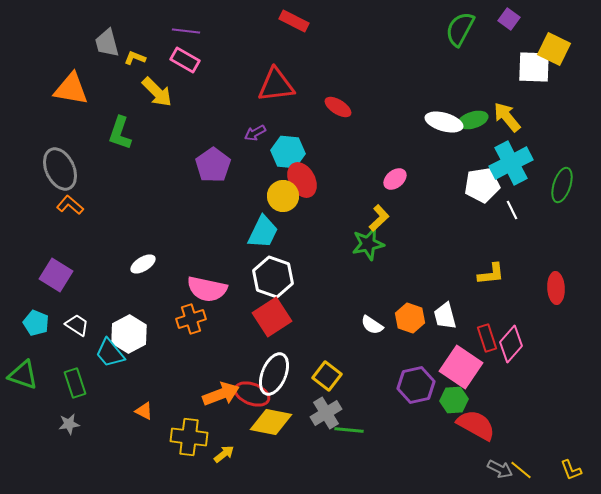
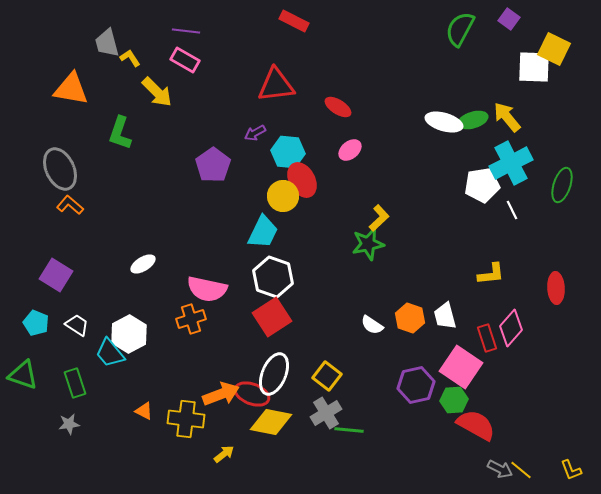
yellow L-shape at (135, 58): moved 5 px left; rotated 35 degrees clockwise
pink ellipse at (395, 179): moved 45 px left, 29 px up
pink diamond at (511, 344): moved 16 px up
yellow cross at (189, 437): moved 3 px left, 18 px up
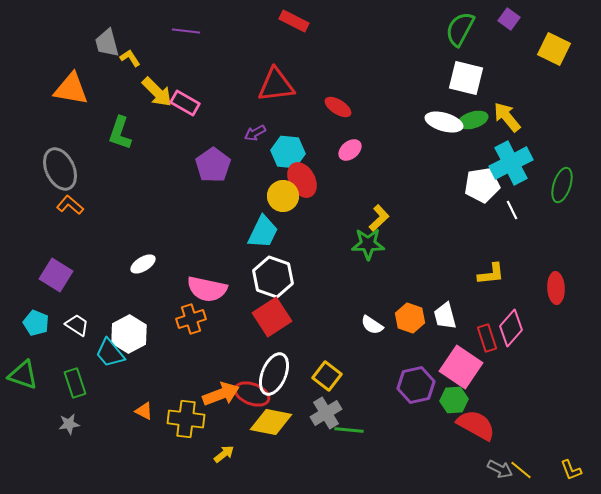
pink rectangle at (185, 60): moved 43 px down
white square at (534, 67): moved 68 px left, 11 px down; rotated 12 degrees clockwise
green star at (368, 244): rotated 12 degrees clockwise
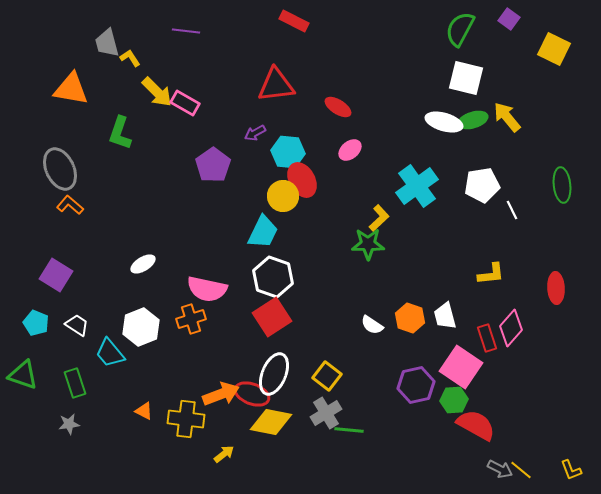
cyan cross at (511, 163): moved 94 px left, 23 px down; rotated 9 degrees counterclockwise
green ellipse at (562, 185): rotated 24 degrees counterclockwise
white hexagon at (129, 334): moved 12 px right, 7 px up; rotated 6 degrees clockwise
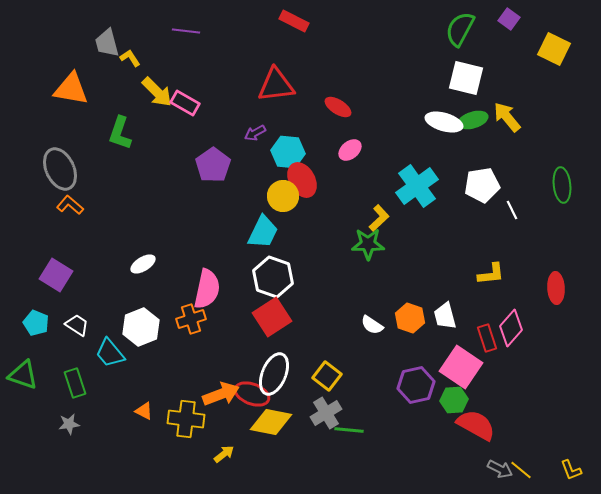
pink semicircle at (207, 289): rotated 90 degrees counterclockwise
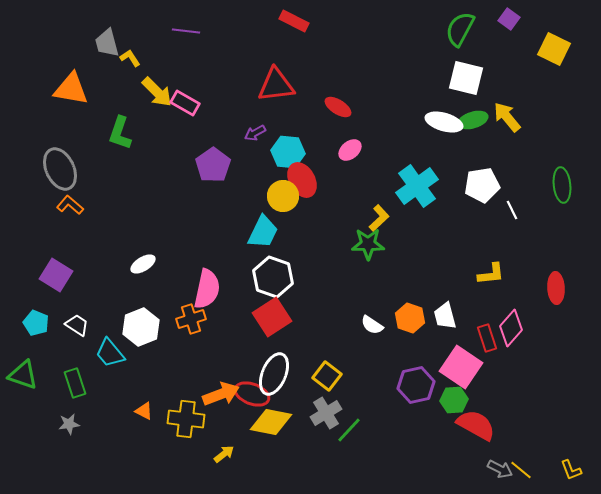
green line at (349, 430): rotated 52 degrees counterclockwise
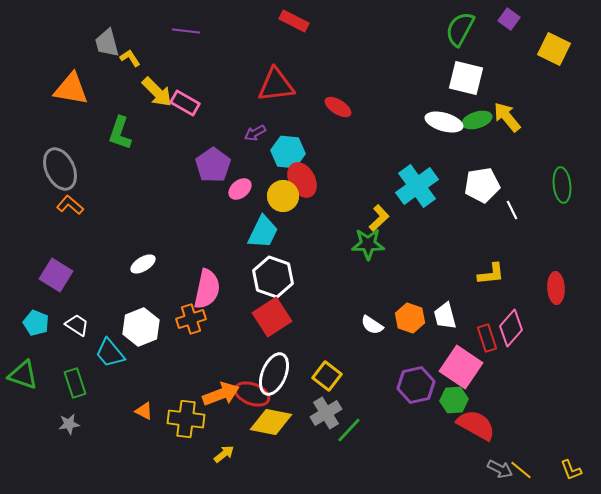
green ellipse at (473, 120): moved 4 px right
pink ellipse at (350, 150): moved 110 px left, 39 px down
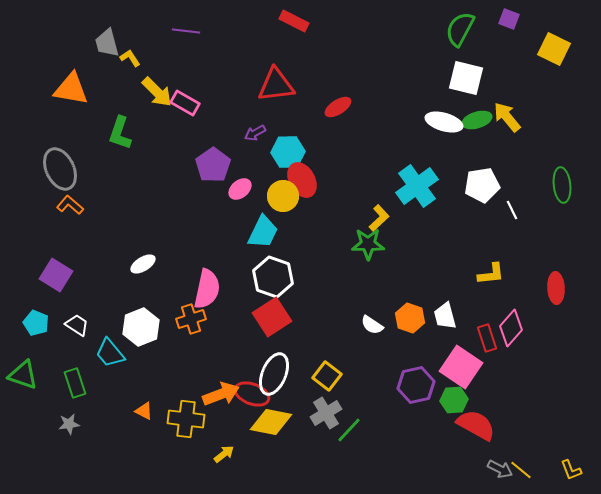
purple square at (509, 19): rotated 15 degrees counterclockwise
red ellipse at (338, 107): rotated 64 degrees counterclockwise
cyan hexagon at (288, 152): rotated 8 degrees counterclockwise
